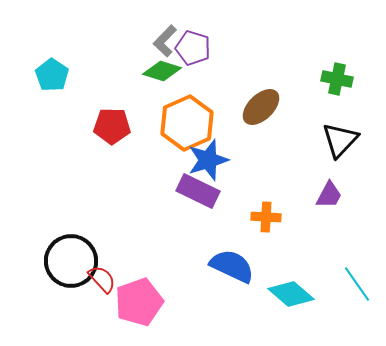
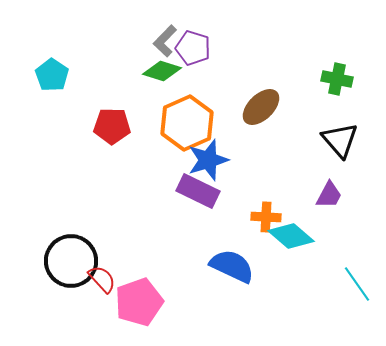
black triangle: rotated 24 degrees counterclockwise
cyan diamond: moved 58 px up
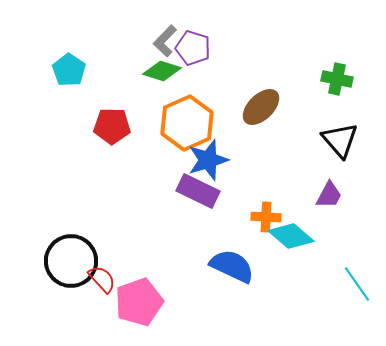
cyan pentagon: moved 17 px right, 5 px up
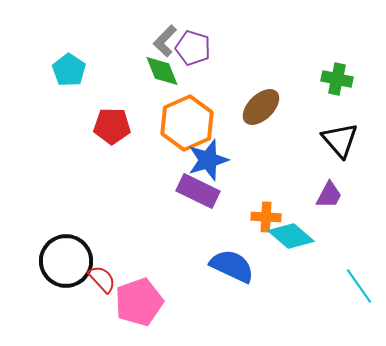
green diamond: rotated 51 degrees clockwise
black circle: moved 5 px left
cyan line: moved 2 px right, 2 px down
